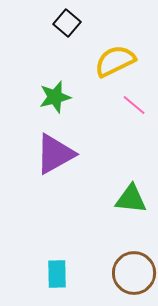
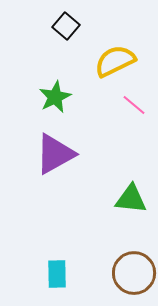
black square: moved 1 px left, 3 px down
green star: rotated 12 degrees counterclockwise
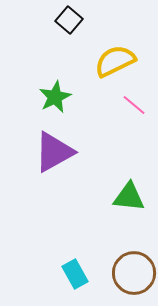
black square: moved 3 px right, 6 px up
purple triangle: moved 1 px left, 2 px up
green triangle: moved 2 px left, 2 px up
cyan rectangle: moved 18 px right; rotated 28 degrees counterclockwise
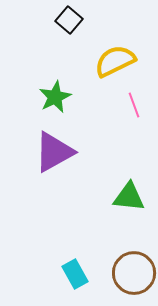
pink line: rotated 30 degrees clockwise
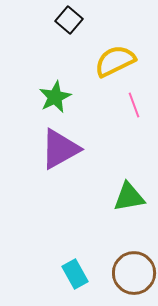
purple triangle: moved 6 px right, 3 px up
green triangle: rotated 16 degrees counterclockwise
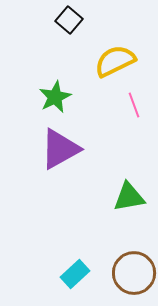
cyan rectangle: rotated 76 degrees clockwise
